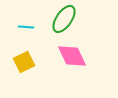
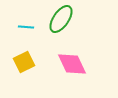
green ellipse: moved 3 px left
pink diamond: moved 8 px down
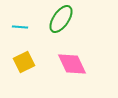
cyan line: moved 6 px left
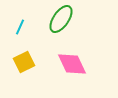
cyan line: rotated 70 degrees counterclockwise
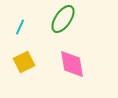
green ellipse: moved 2 px right
pink diamond: rotated 16 degrees clockwise
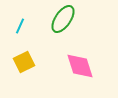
cyan line: moved 1 px up
pink diamond: moved 8 px right, 2 px down; rotated 8 degrees counterclockwise
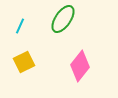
pink diamond: rotated 56 degrees clockwise
